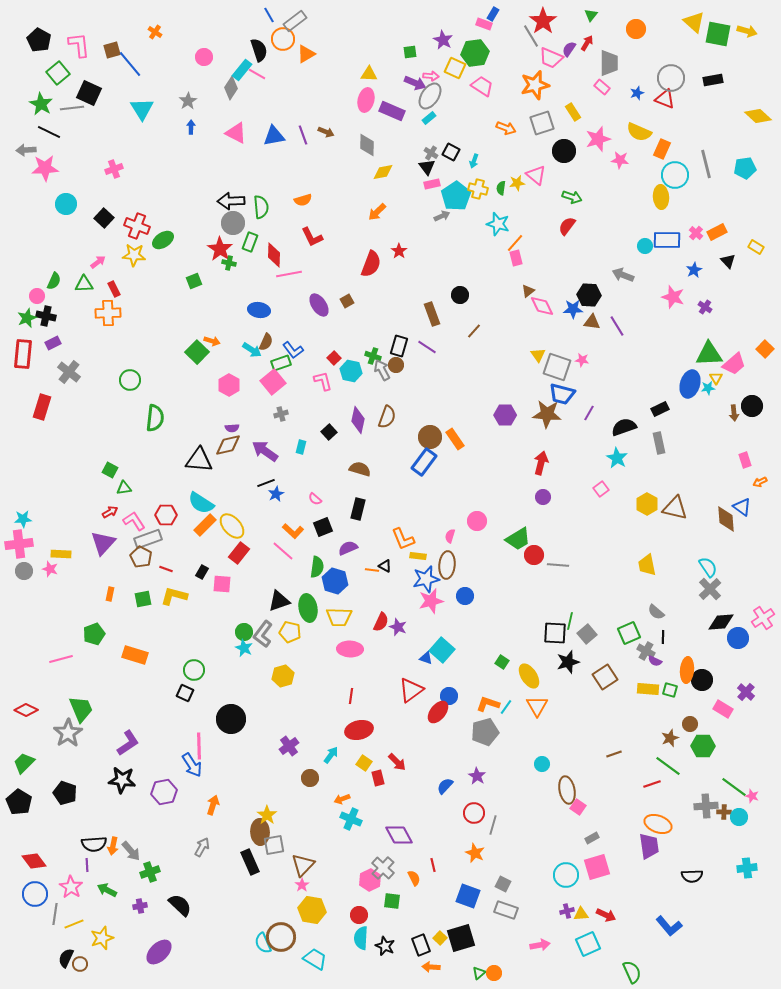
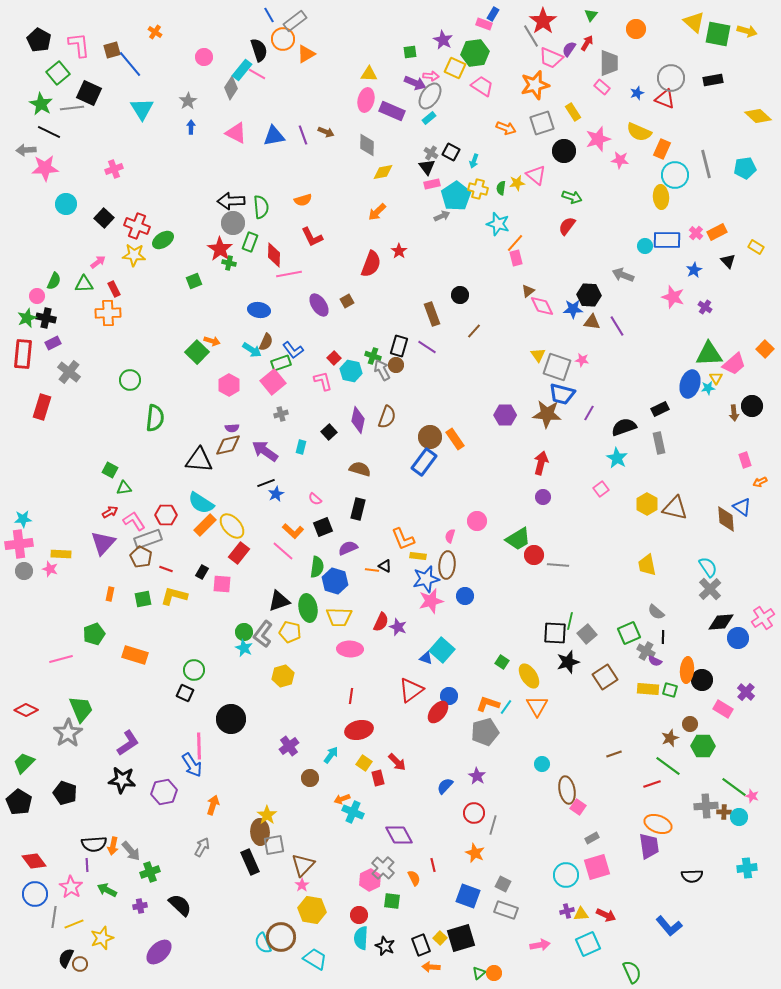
black cross at (46, 316): moved 2 px down
cyan cross at (351, 819): moved 2 px right, 7 px up
gray line at (55, 914): moved 1 px left, 3 px down
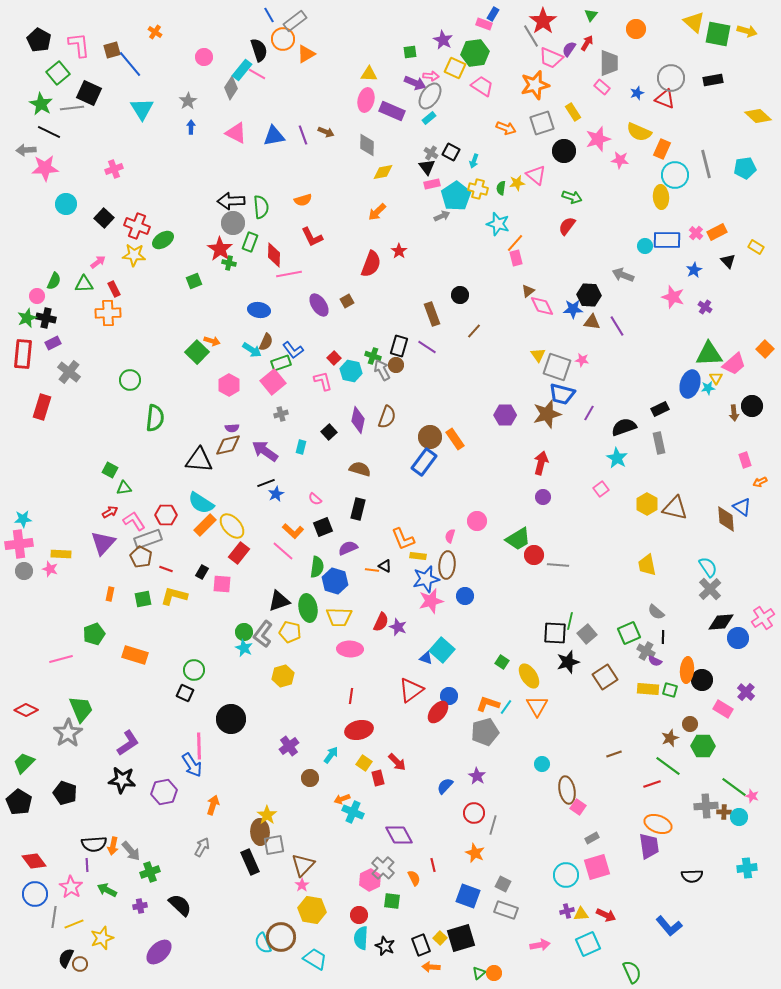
brown star at (547, 414): rotated 20 degrees counterclockwise
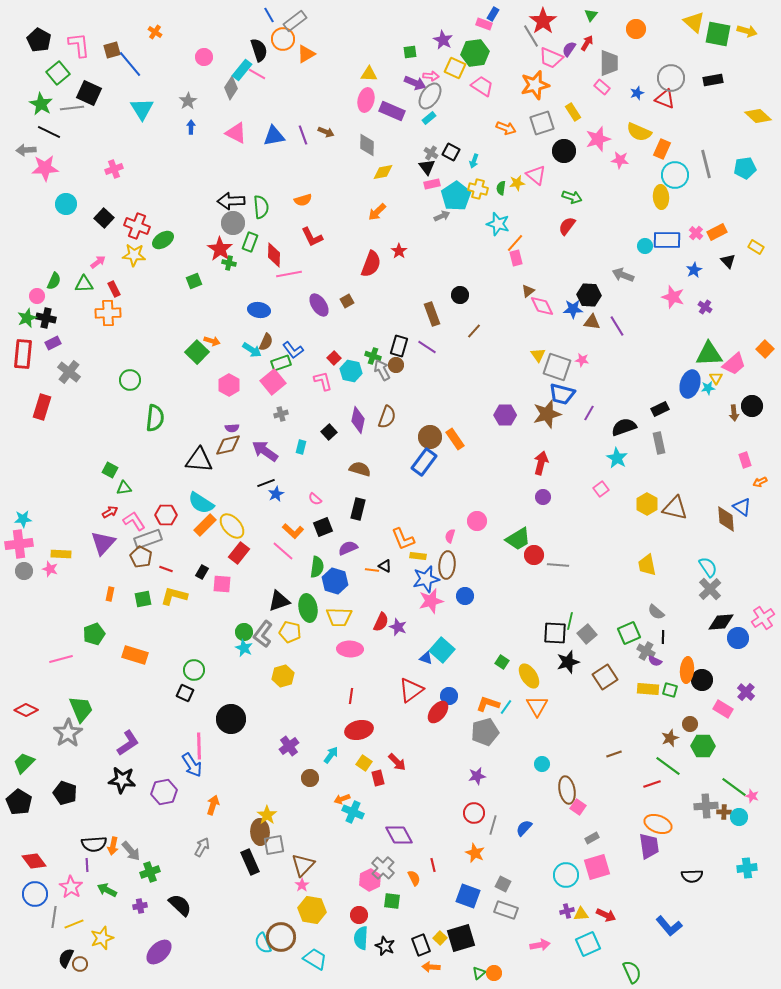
purple star at (477, 776): rotated 30 degrees clockwise
blue semicircle at (445, 786): moved 79 px right, 42 px down
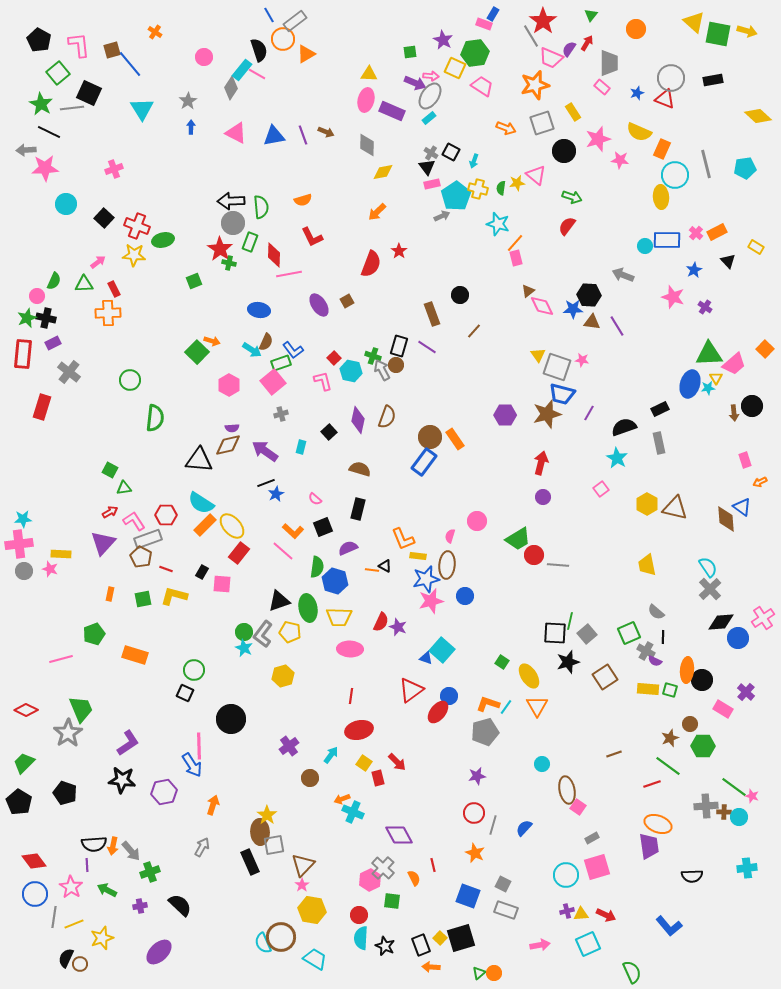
green ellipse at (163, 240): rotated 20 degrees clockwise
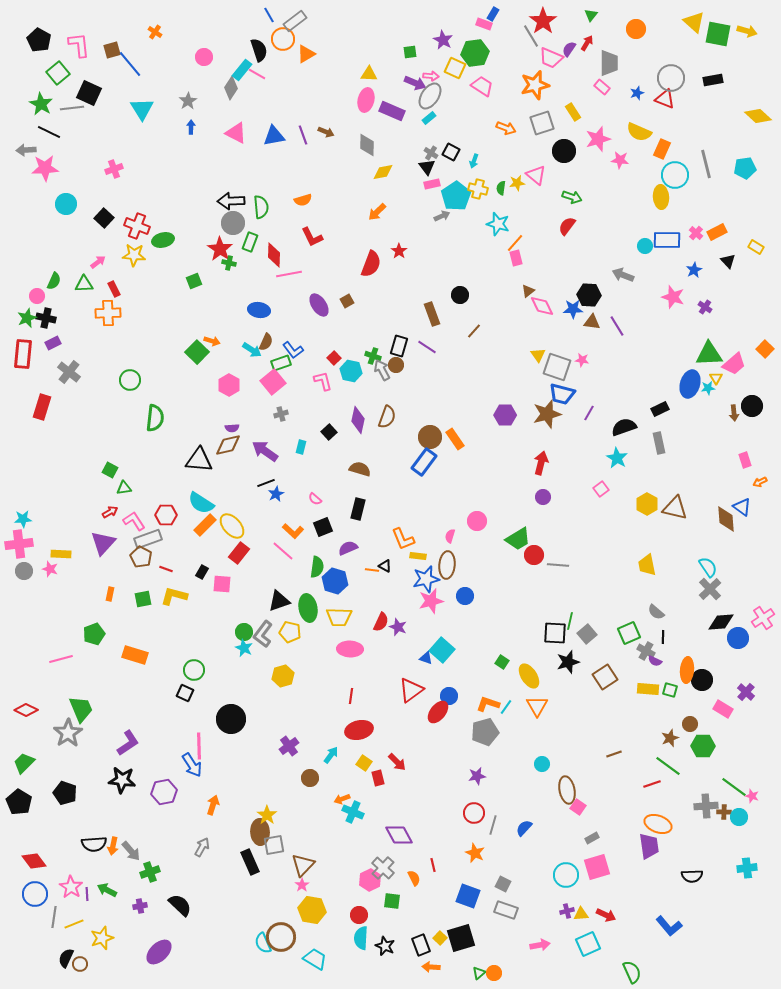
purple line at (87, 865): moved 29 px down
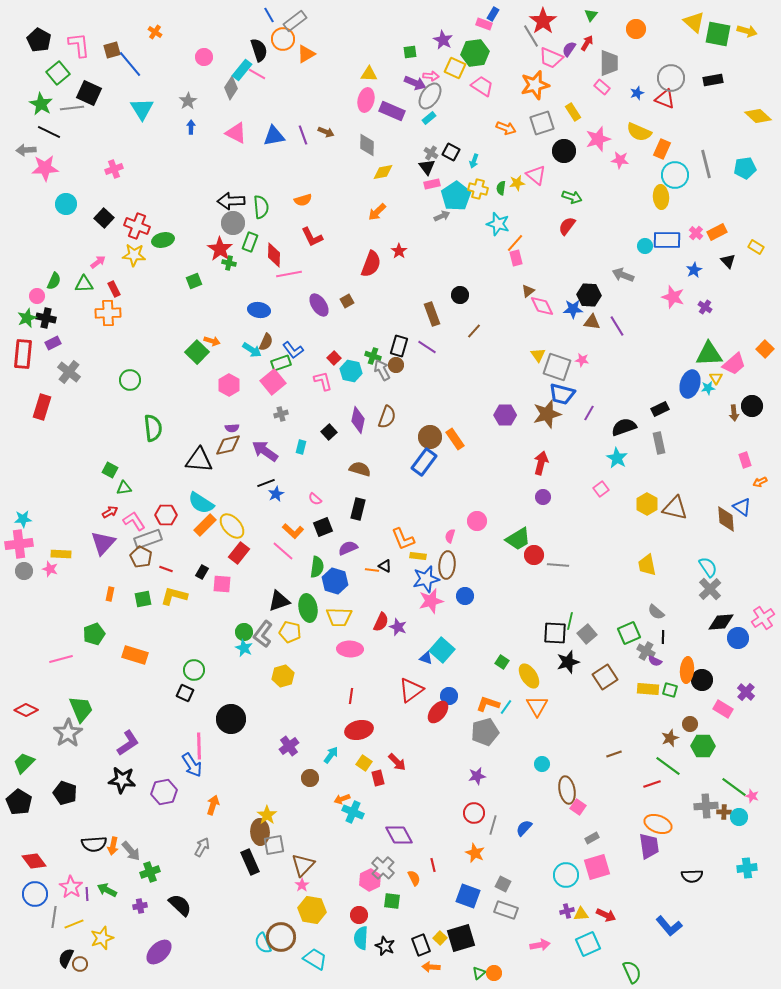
green semicircle at (155, 418): moved 2 px left, 10 px down; rotated 12 degrees counterclockwise
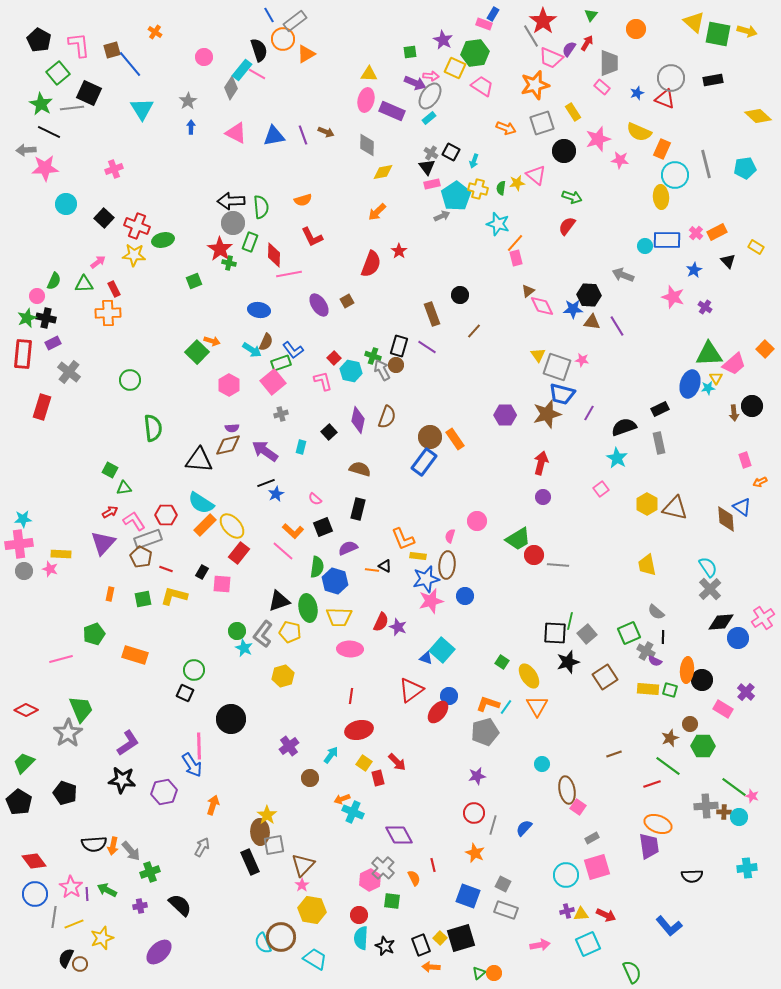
green circle at (244, 632): moved 7 px left, 1 px up
